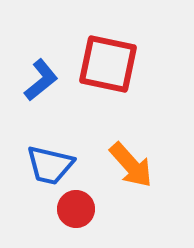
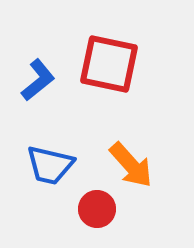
red square: moved 1 px right
blue L-shape: moved 3 px left
red circle: moved 21 px right
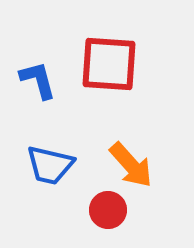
red square: rotated 8 degrees counterclockwise
blue L-shape: rotated 66 degrees counterclockwise
red circle: moved 11 px right, 1 px down
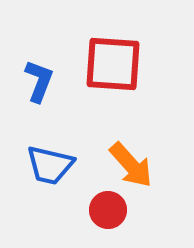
red square: moved 4 px right
blue L-shape: moved 1 px right, 1 px down; rotated 36 degrees clockwise
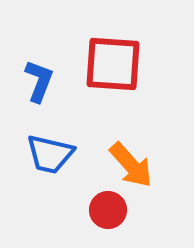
blue trapezoid: moved 11 px up
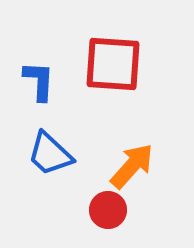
blue L-shape: rotated 18 degrees counterclockwise
blue trapezoid: rotated 30 degrees clockwise
orange arrow: moved 1 px right, 1 px down; rotated 96 degrees counterclockwise
